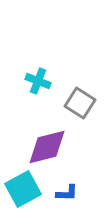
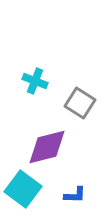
cyan cross: moved 3 px left
cyan square: rotated 24 degrees counterclockwise
blue L-shape: moved 8 px right, 2 px down
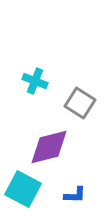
purple diamond: moved 2 px right
cyan square: rotated 9 degrees counterclockwise
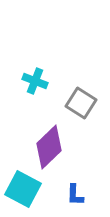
gray square: moved 1 px right
purple diamond: rotated 30 degrees counterclockwise
blue L-shape: rotated 90 degrees clockwise
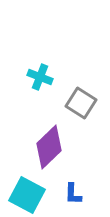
cyan cross: moved 5 px right, 4 px up
cyan square: moved 4 px right, 6 px down
blue L-shape: moved 2 px left, 1 px up
